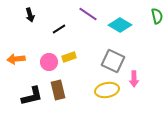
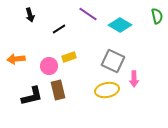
pink circle: moved 4 px down
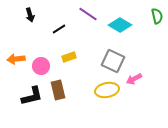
pink circle: moved 8 px left
pink arrow: rotated 63 degrees clockwise
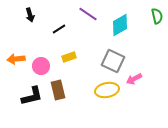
cyan diamond: rotated 60 degrees counterclockwise
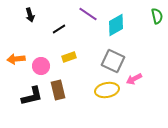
cyan diamond: moved 4 px left
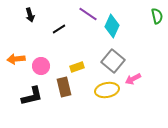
cyan diamond: moved 4 px left, 1 px down; rotated 35 degrees counterclockwise
yellow rectangle: moved 8 px right, 10 px down
gray square: rotated 15 degrees clockwise
pink arrow: moved 1 px left
brown rectangle: moved 6 px right, 3 px up
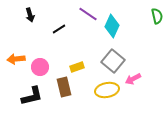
pink circle: moved 1 px left, 1 px down
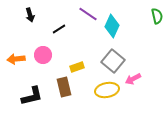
pink circle: moved 3 px right, 12 px up
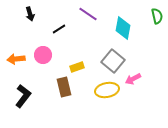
black arrow: moved 1 px up
cyan diamond: moved 11 px right, 2 px down; rotated 15 degrees counterclockwise
black L-shape: moved 9 px left; rotated 40 degrees counterclockwise
